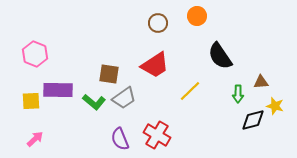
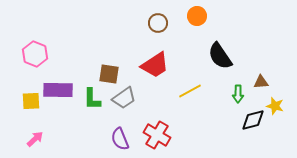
yellow line: rotated 15 degrees clockwise
green L-shape: moved 2 px left, 3 px up; rotated 50 degrees clockwise
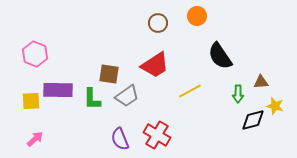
gray trapezoid: moved 3 px right, 2 px up
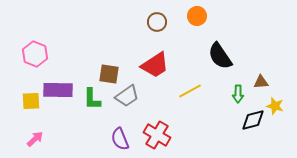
brown circle: moved 1 px left, 1 px up
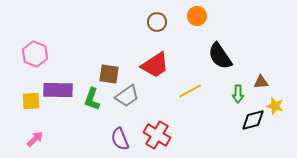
green L-shape: rotated 20 degrees clockwise
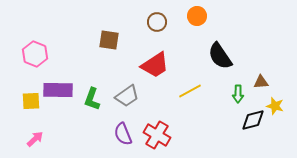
brown square: moved 34 px up
purple semicircle: moved 3 px right, 5 px up
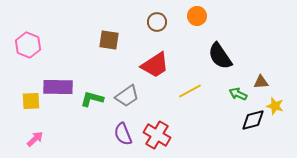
pink hexagon: moved 7 px left, 9 px up
purple rectangle: moved 3 px up
green arrow: rotated 114 degrees clockwise
green L-shape: rotated 85 degrees clockwise
